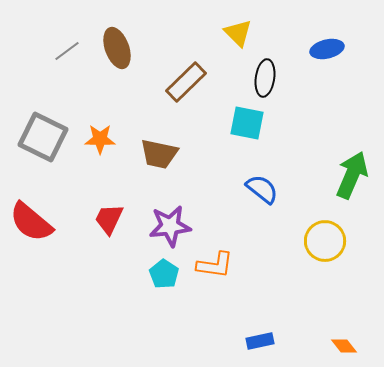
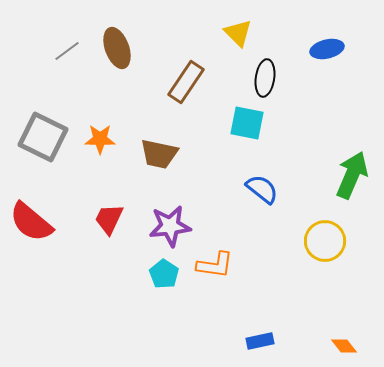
brown rectangle: rotated 12 degrees counterclockwise
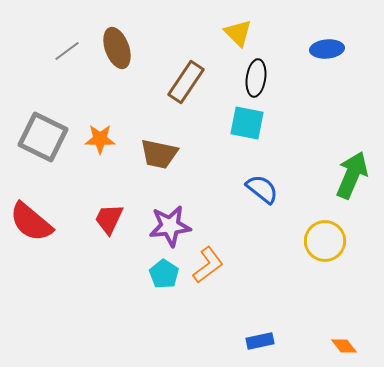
blue ellipse: rotated 8 degrees clockwise
black ellipse: moved 9 px left
orange L-shape: moved 7 px left; rotated 45 degrees counterclockwise
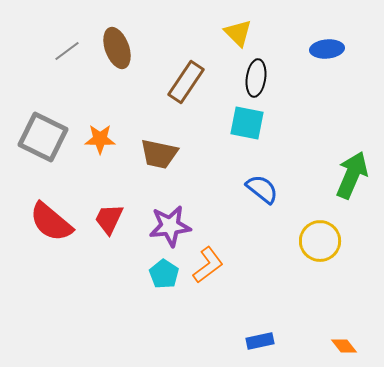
red semicircle: moved 20 px right
yellow circle: moved 5 px left
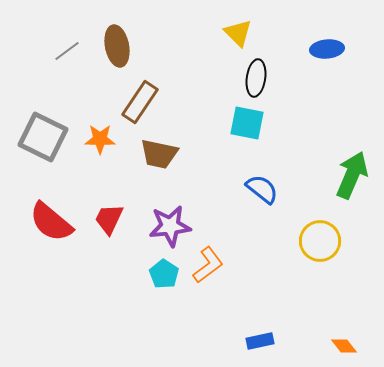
brown ellipse: moved 2 px up; rotated 9 degrees clockwise
brown rectangle: moved 46 px left, 20 px down
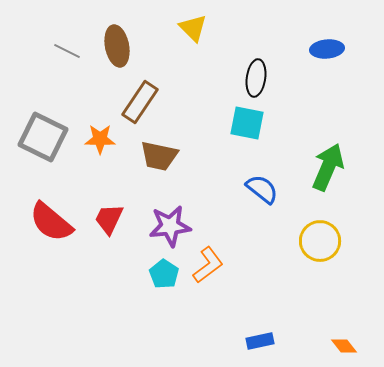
yellow triangle: moved 45 px left, 5 px up
gray line: rotated 64 degrees clockwise
brown trapezoid: moved 2 px down
green arrow: moved 24 px left, 8 px up
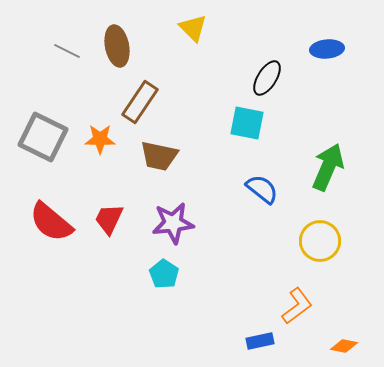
black ellipse: moved 11 px right; rotated 24 degrees clockwise
purple star: moved 3 px right, 3 px up
orange L-shape: moved 89 px right, 41 px down
orange diamond: rotated 40 degrees counterclockwise
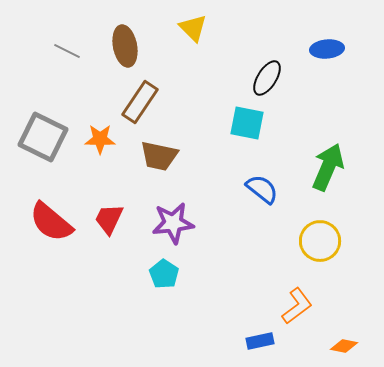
brown ellipse: moved 8 px right
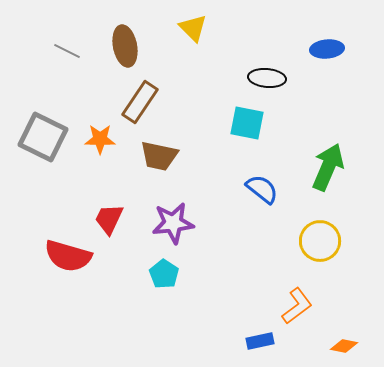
black ellipse: rotated 63 degrees clockwise
red semicircle: moved 17 px right, 34 px down; rotated 24 degrees counterclockwise
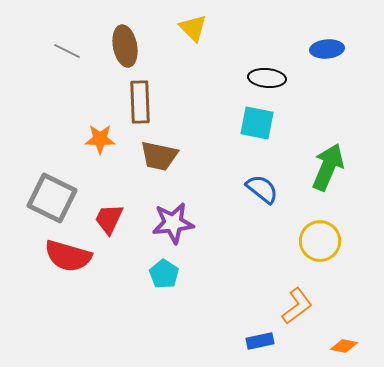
brown rectangle: rotated 36 degrees counterclockwise
cyan square: moved 10 px right
gray square: moved 9 px right, 61 px down
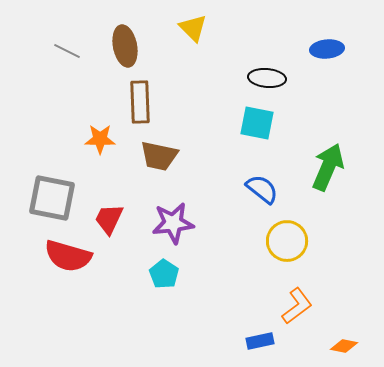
gray square: rotated 15 degrees counterclockwise
yellow circle: moved 33 px left
